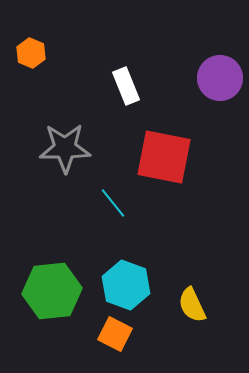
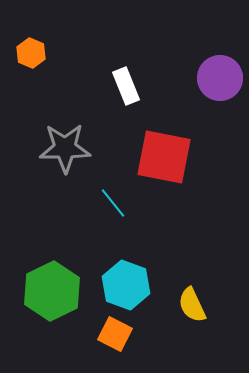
green hexagon: rotated 20 degrees counterclockwise
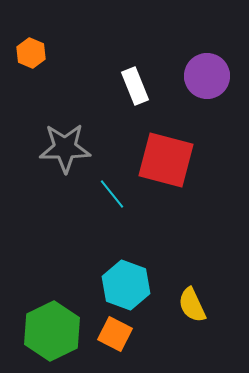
purple circle: moved 13 px left, 2 px up
white rectangle: moved 9 px right
red square: moved 2 px right, 3 px down; rotated 4 degrees clockwise
cyan line: moved 1 px left, 9 px up
green hexagon: moved 40 px down
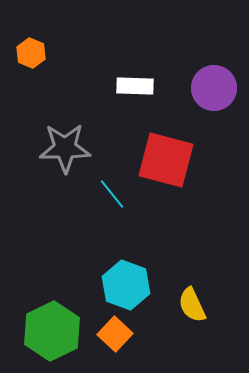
purple circle: moved 7 px right, 12 px down
white rectangle: rotated 66 degrees counterclockwise
orange square: rotated 16 degrees clockwise
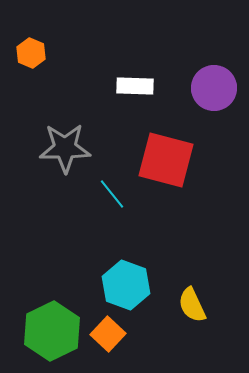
orange square: moved 7 px left
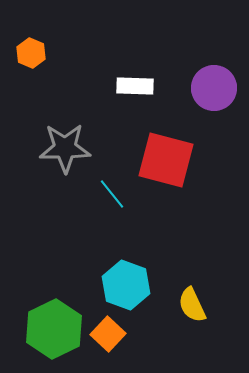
green hexagon: moved 2 px right, 2 px up
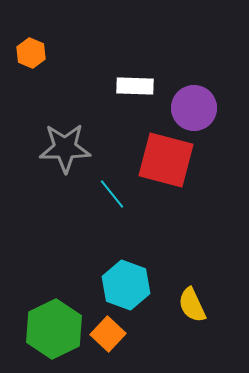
purple circle: moved 20 px left, 20 px down
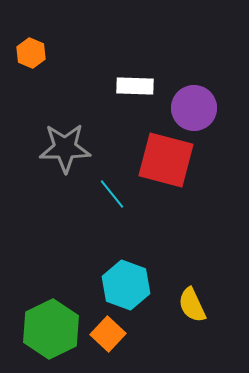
green hexagon: moved 3 px left
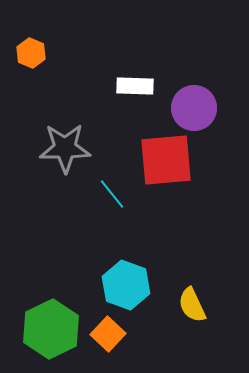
red square: rotated 20 degrees counterclockwise
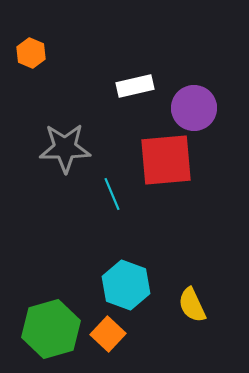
white rectangle: rotated 15 degrees counterclockwise
cyan line: rotated 16 degrees clockwise
green hexagon: rotated 10 degrees clockwise
